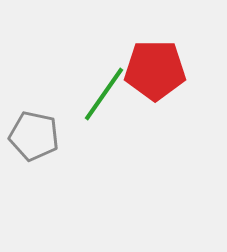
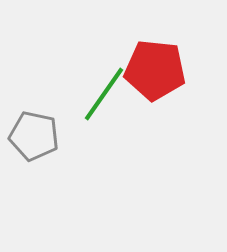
red pentagon: rotated 6 degrees clockwise
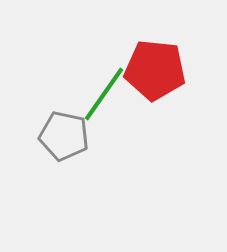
gray pentagon: moved 30 px right
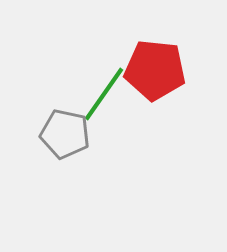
gray pentagon: moved 1 px right, 2 px up
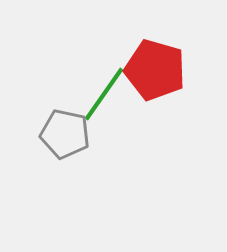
red pentagon: rotated 10 degrees clockwise
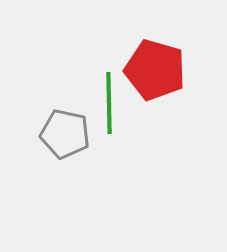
green line: moved 5 px right, 9 px down; rotated 36 degrees counterclockwise
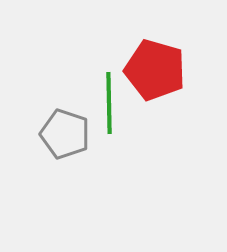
gray pentagon: rotated 6 degrees clockwise
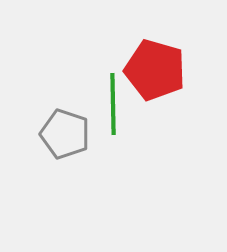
green line: moved 4 px right, 1 px down
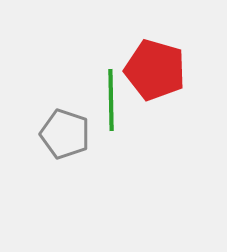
green line: moved 2 px left, 4 px up
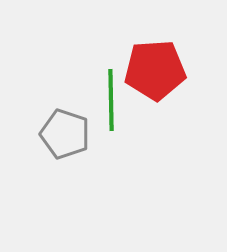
red pentagon: rotated 20 degrees counterclockwise
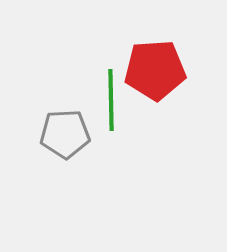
gray pentagon: rotated 21 degrees counterclockwise
